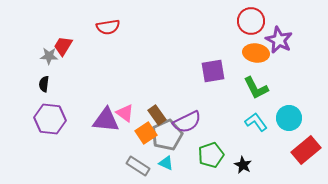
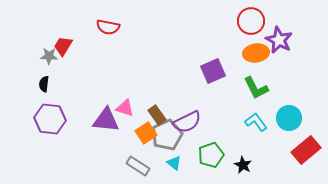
red semicircle: rotated 20 degrees clockwise
orange ellipse: rotated 15 degrees counterclockwise
purple square: rotated 15 degrees counterclockwise
pink triangle: moved 5 px up; rotated 18 degrees counterclockwise
cyan triangle: moved 8 px right; rotated 14 degrees clockwise
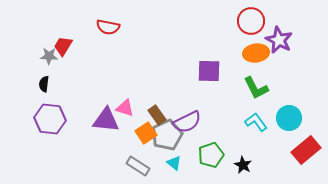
purple square: moved 4 px left; rotated 25 degrees clockwise
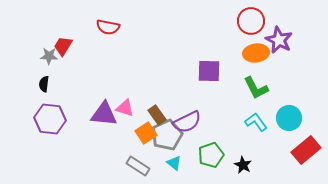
purple triangle: moved 2 px left, 6 px up
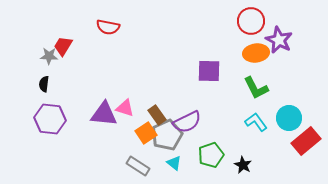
red rectangle: moved 9 px up
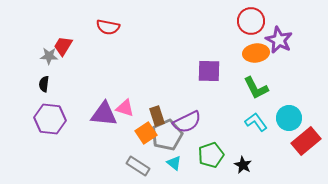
brown rectangle: moved 1 px down; rotated 18 degrees clockwise
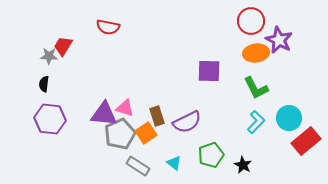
cyan L-shape: rotated 80 degrees clockwise
gray pentagon: moved 47 px left, 1 px up
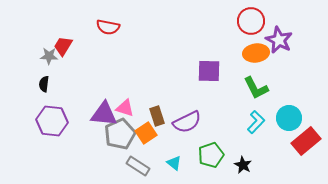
purple hexagon: moved 2 px right, 2 px down
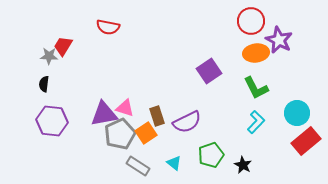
purple square: rotated 35 degrees counterclockwise
purple triangle: rotated 16 degrees counterclockwise
cyan circle: moved 8 px right, 5 px up
